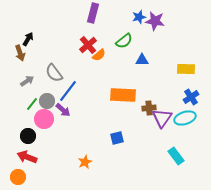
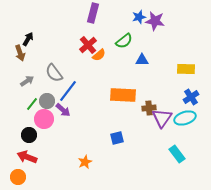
black circle: moved 1 px right, 1 px up
cyan rectangle: moved 1 px right, 2 px up
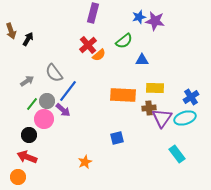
brown arrow: moved 9 px left, 22 px up
yellow rectangle: moved 31 px left, 19 px down
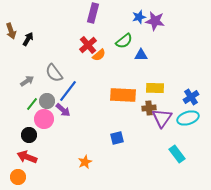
blue triangle: moved 1 px left, 5 px up
cyan ellipse: moved 3 px right
